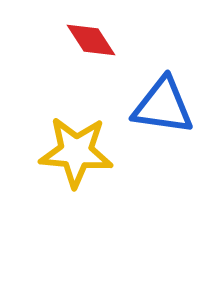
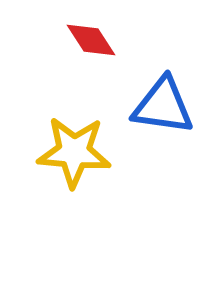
yellow star: moved 2 px left
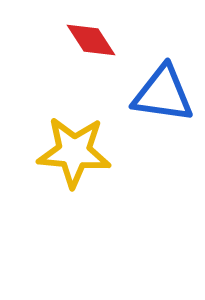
blue triangle: moved 12 px up
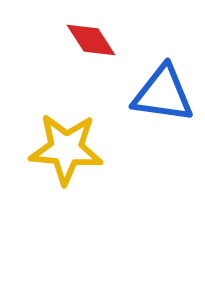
yellow star: moved 8 px left, 3 px up
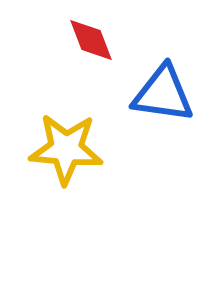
red diamond: rotated 12 degrees clockwise
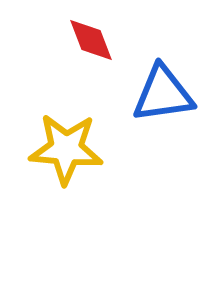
blue triangle: rotated 16 degrees counterclockwise
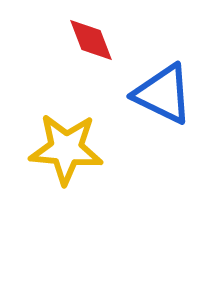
blue triangle: rotated 34 degrees clockwise
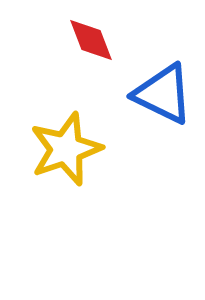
yellow star: rotated 24 degrees counterclockwise
